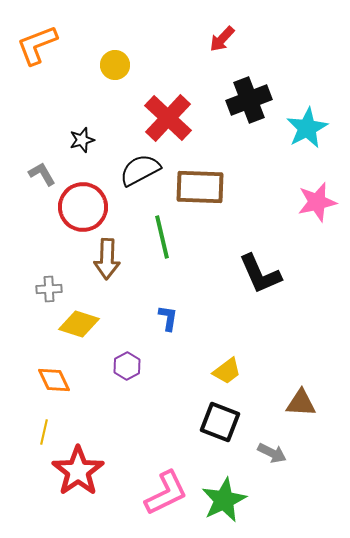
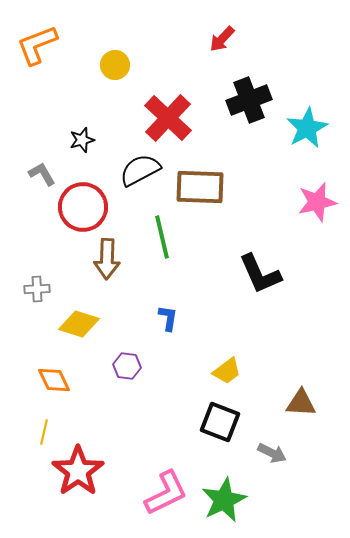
gray cross: moved 12 px left
purple hexagon: rotated 24 degrees counterclockwise
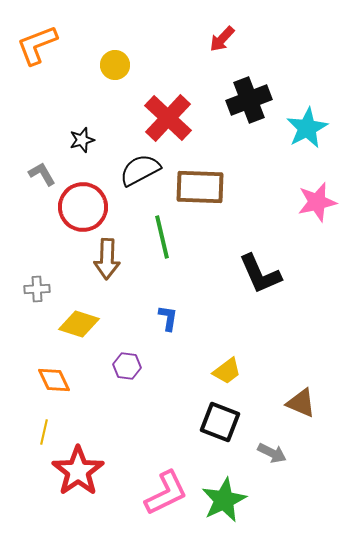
brown triangle: rotated 20 degrees clockwise
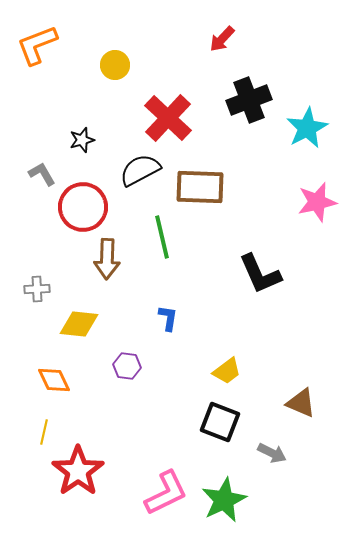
yellow diamond: rotated 12 degrees counterclockwise
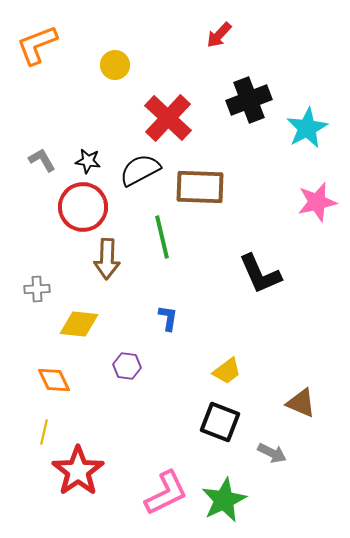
red arrow: moved 3 px left, 4 px up
black star: moved 6 px right, 21 px down; rotated 25 degrees clockwise
gray L-shape: moved 14 px up
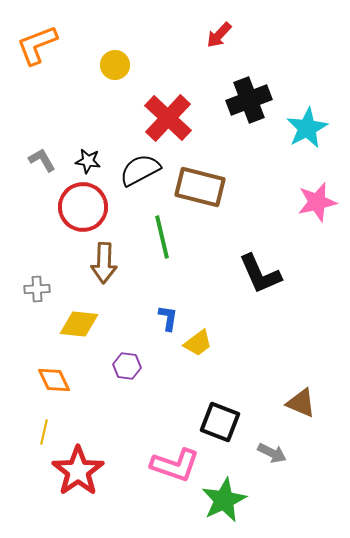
brown rectangle: rotated 12 degrees clockwise
brown arrow: moved 3 px left, 4 px down
yellow trapezoid: moved 29 px left, 28 px up
pink L-shape: moved 9 px right, 28 px up; rotated 45 degrees clockwise
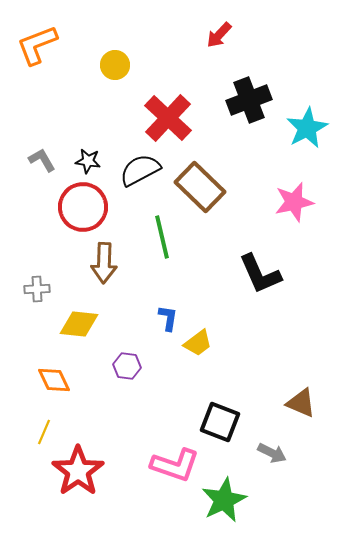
brown rectangle: rotated 30 degrees clockwise
pink star: moved 23 px left
yellow line: rotated 10 degrees clockwise
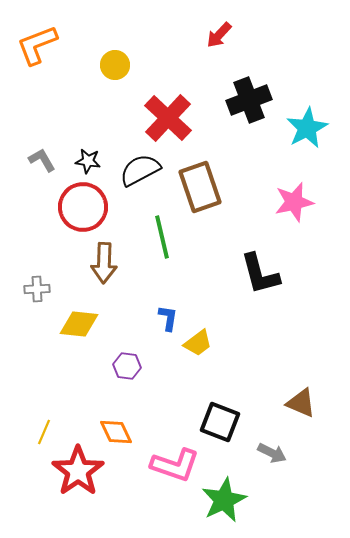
brown rectangle: rotated 27 degrees clockwise
black L-shape: rotated 9 degrees clockwise
orange diamond: moved 62 px right, 52 px down
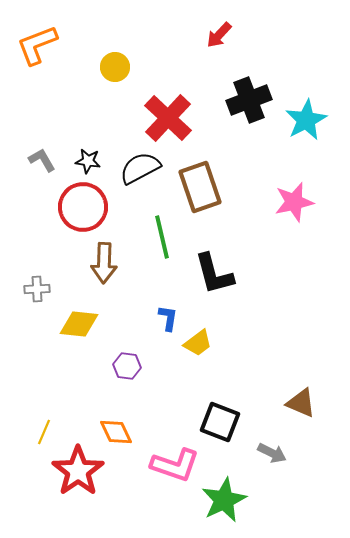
yellow circle: moved 2 px down
cyan star: moved 1 px left, 8 px up
black semicircle: moved 2 px up
black L-shape: moved 46 px left
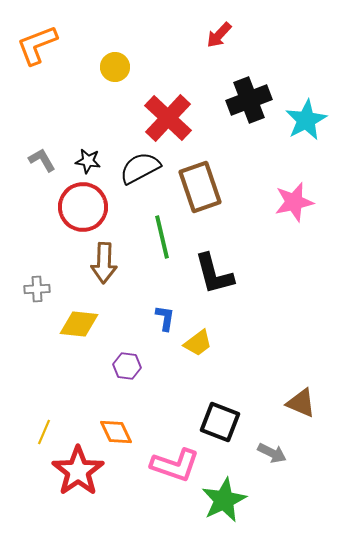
blue L-shape: moved 3 px left
